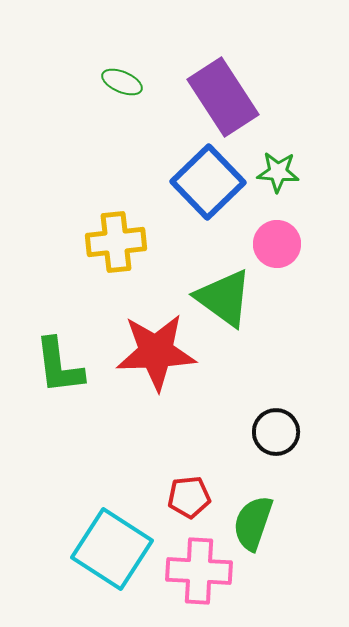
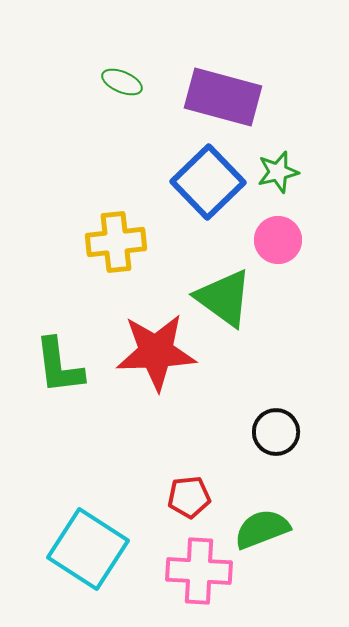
purple rectangle: rotated 42 degrees counterclockwise
green star: rotated 18 degrees counterclockwise
pink circle: moved 1 px right, 4 px up
green semicircle: moved 9 px right, 6 px down; rotated 50 degrees clockwise
cyan square: moved 24 px left
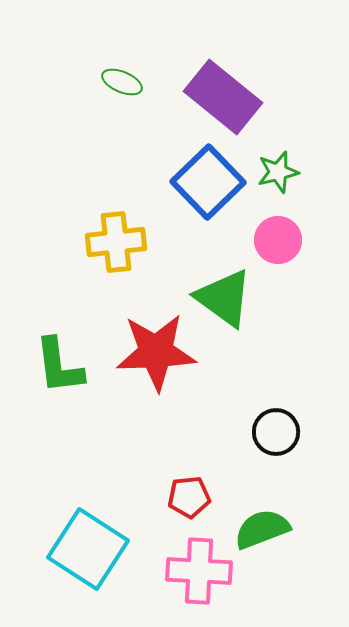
purple rectangle: rotated 24 degrees clockwise
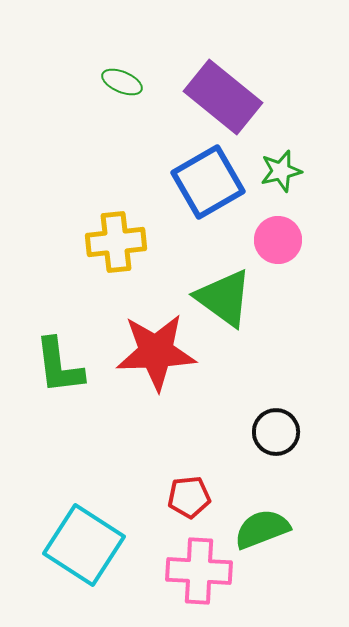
green star: moved 3 px right, 1 px up
blue square: rotated 14 degrees clockwise
cyan square: moved 4 px left, 4 px up
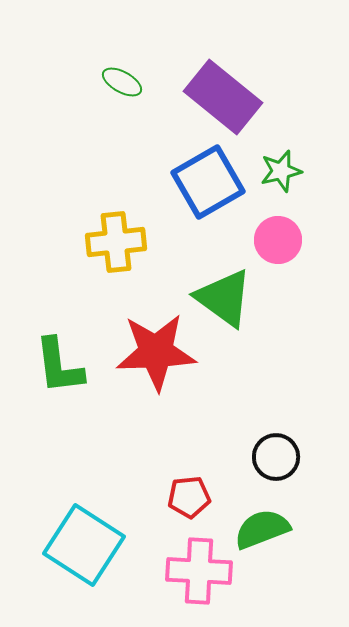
green ellipse: rotated 6 degrees clockwise
black circle: moved 25 px down
